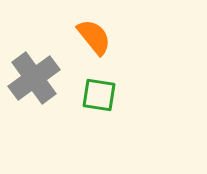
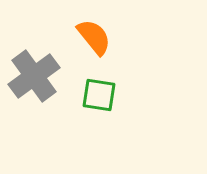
gray cross: moved 2 px up
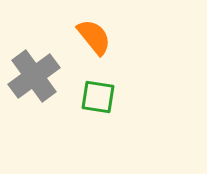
green square: moved 1 px left, 2 px down
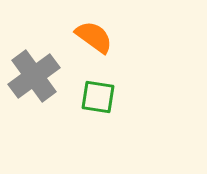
orange semicircle: rotated 15 degrees counterclockwise
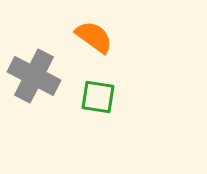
gray cross: rotated 27 degrees counterclockwise
